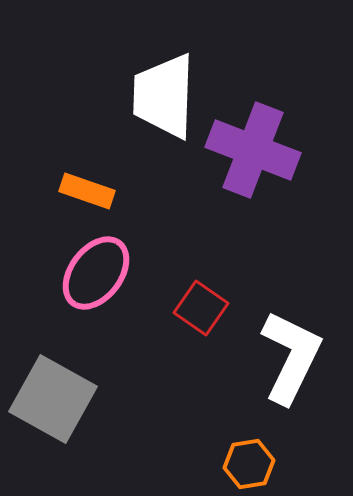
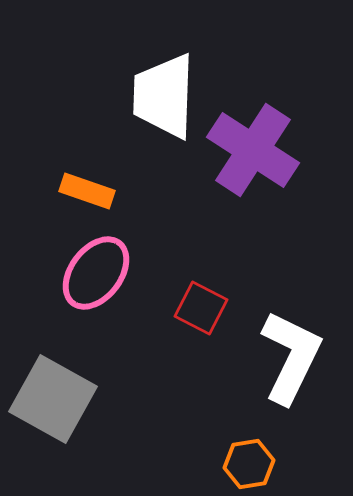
purple cross: rotated 12 degrees clockwise
red square: rotated 8 degrees counterclockwise
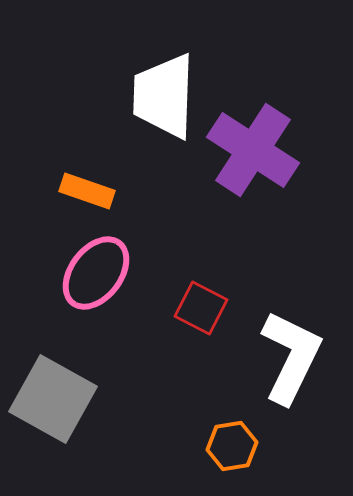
orange hexagon: moved 17 px left, 18 px up
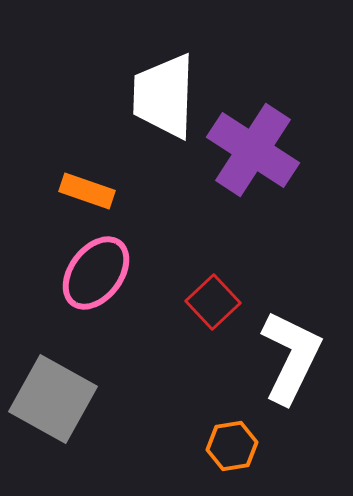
red square: moved 12 px right, 6 px up; rotated 20 degrees clockwise
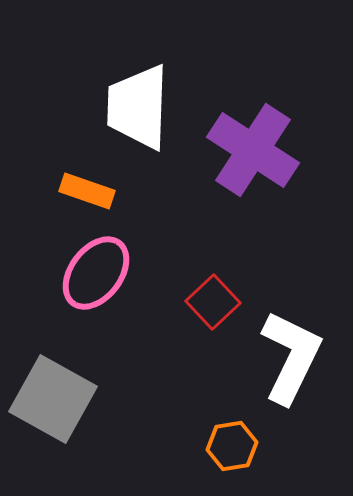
white trapezoid: moved 26 px left, 11 px down
